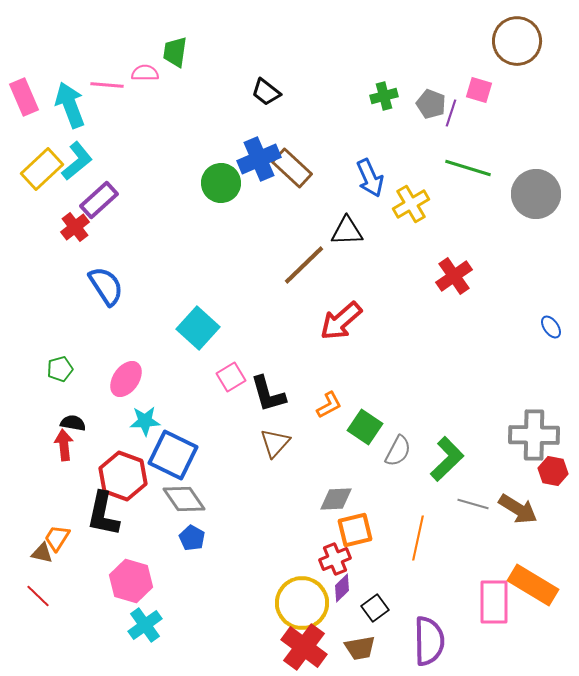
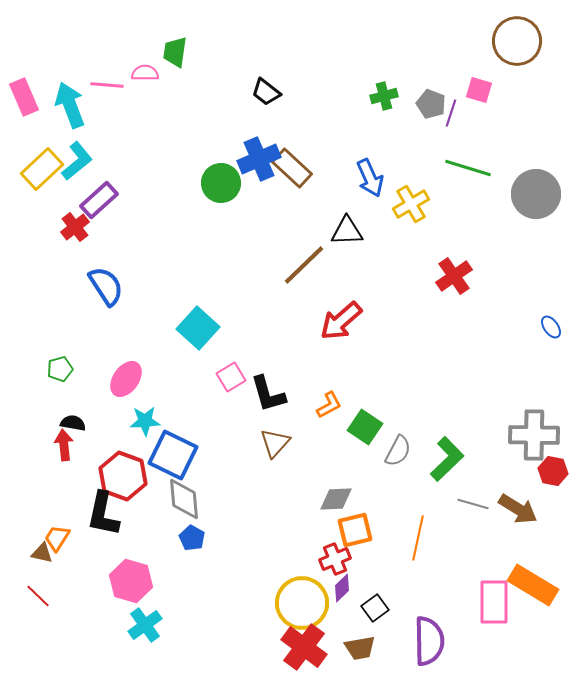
gray diamond at (184, 499): rotated 30 degrees clockwise
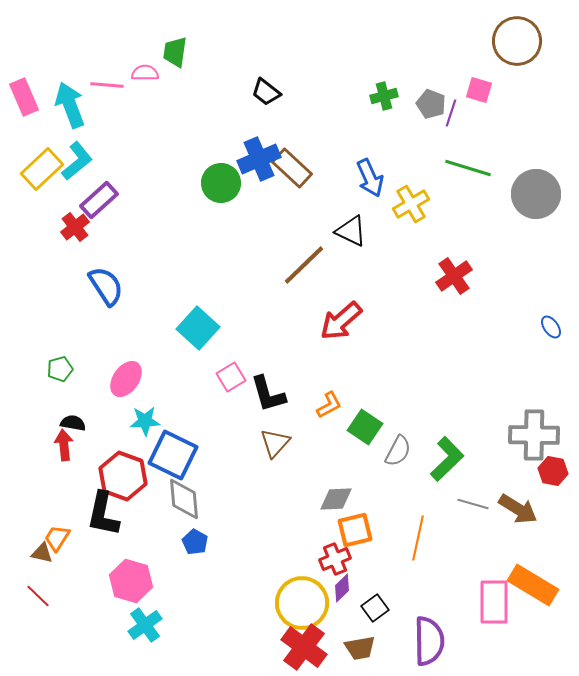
black triangle at (347, 231): moved 4 px right; rotated 28 degrees clockwise
blue pentagon at (192, 538): moved 3 px right, 4 px down
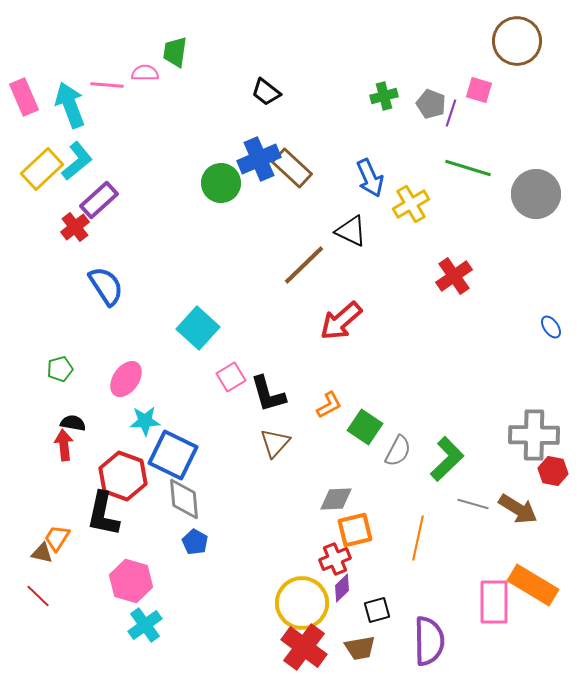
black square at (375, 608): moved 2 px right, 2 px down; rotated 20 degrees clockwise
